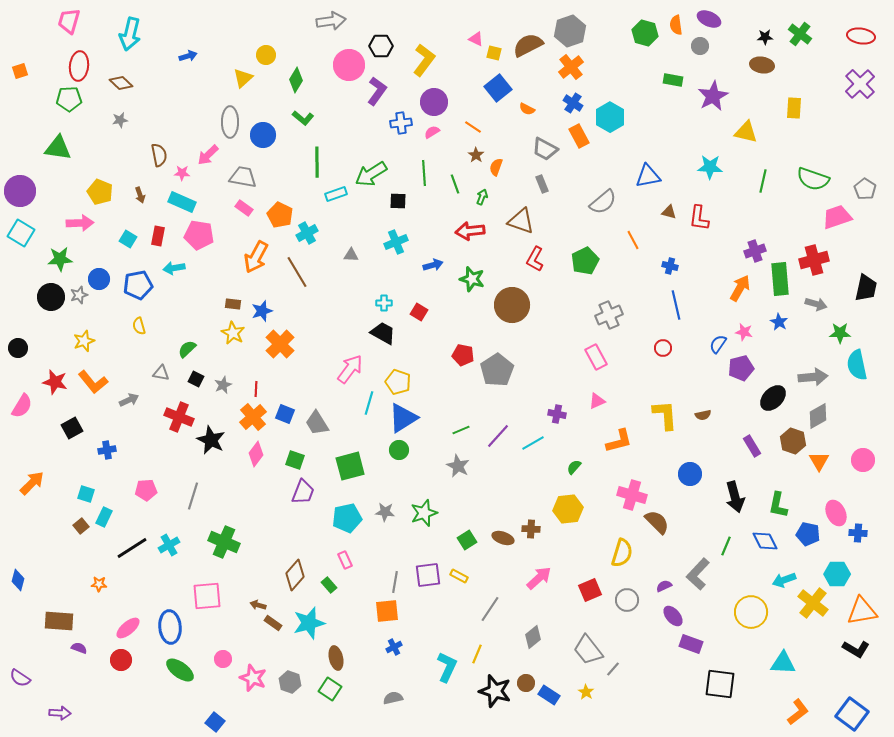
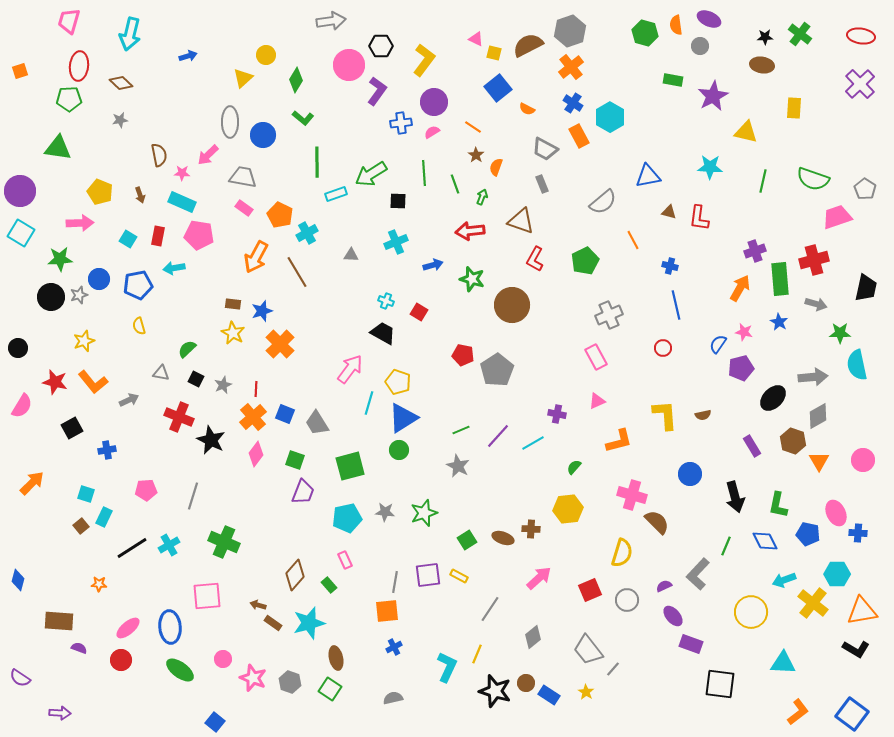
cyan cross at (384, 303): moved 2 px right, 2 px up; rotated 21 degrees clockwise
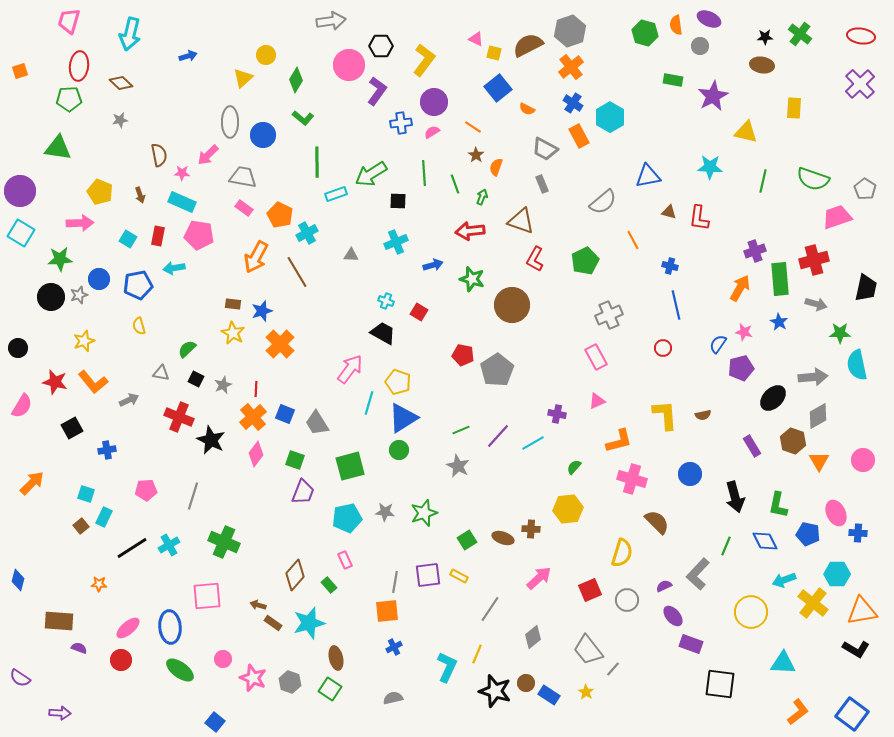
pink cross at (632, 495): moved 16 px up
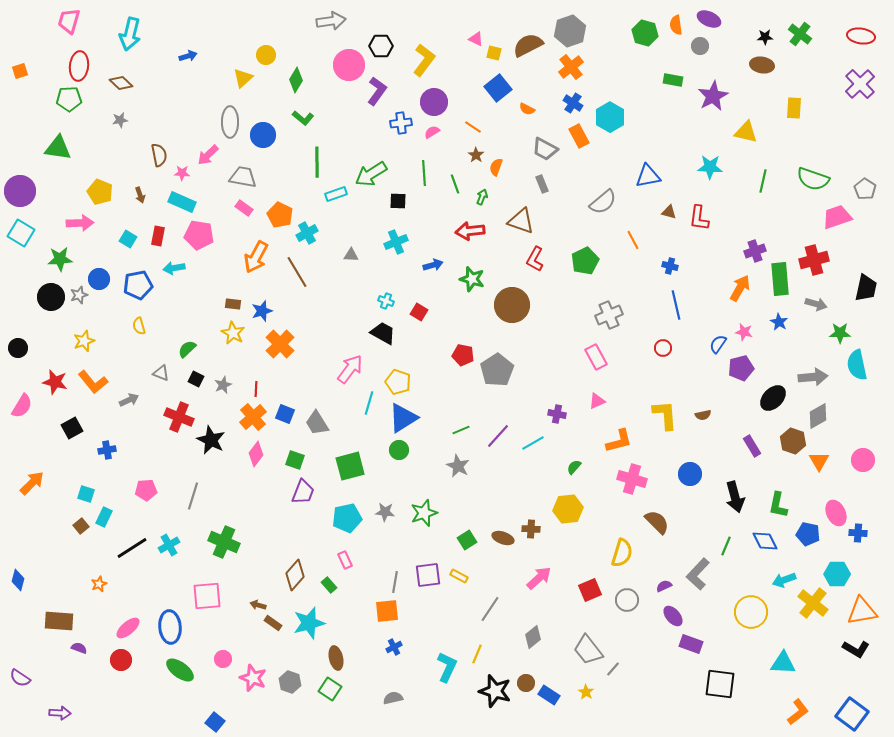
gray triangle at (161, 373): rotated 12 degrees clockwise
orange star at (99, 584): rotated 28 degrees counterclockwise
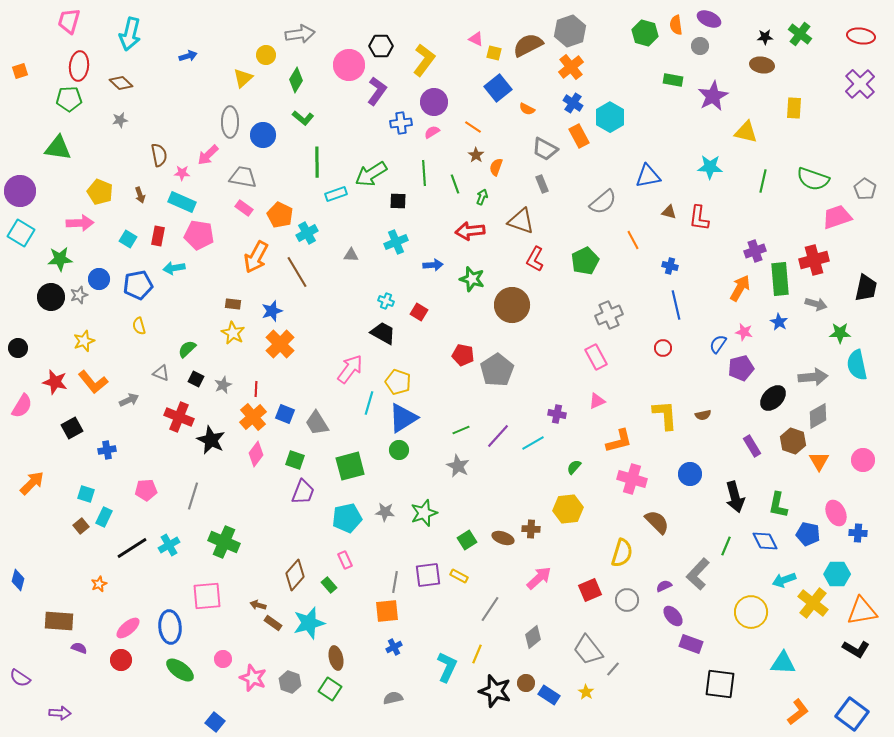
gray arrow at (331, 21): moved 31 px left, 13 px down
blue arrow at (433, 265): rotated 12 degrees clockwise
blue star at (262, 311): moved 10 px right
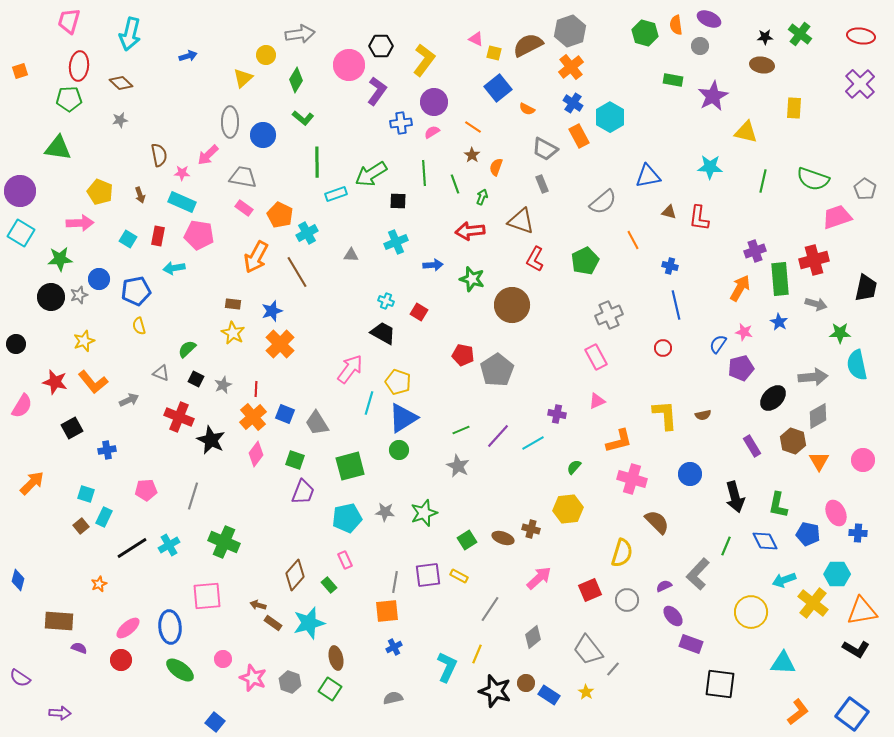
brown star at (476, 155): moved 4 px left
blue pentagon at (138, 285): moved 2 px left, 6 px down
black circle at (18, 348): moved 2 px left, 4 px up
brown cross at (531, 529): rotated 12 degrees clockwise
